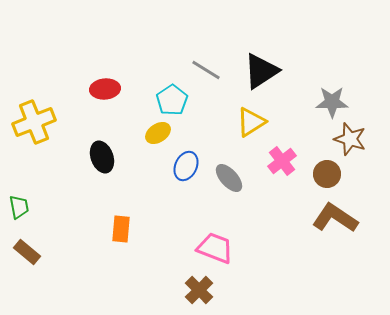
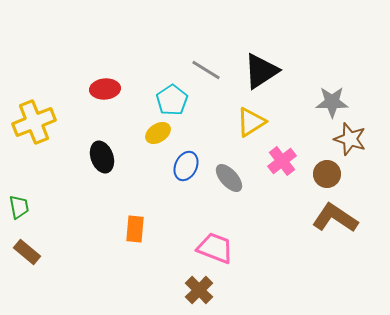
orange rectangle: moved 14 px right
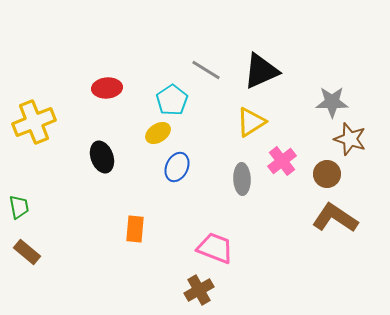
black triangle: rotated 9 degrees clockwise
red ellipse: moved 2 px right, 1 px up
blue ellipse: moved 9 px left, 1 px down
gray ellipse: moved 13 px right, 1 px down; rotated 40 degrees clockwise
brown cross: rotated 16 degrees clockwise
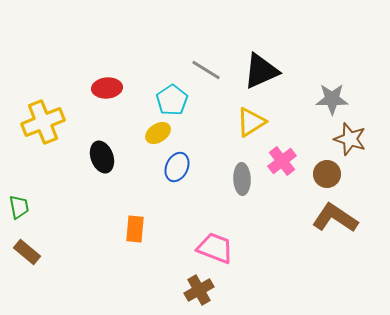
gray star: moved 3 px up
yellow cross: moved 9 px right
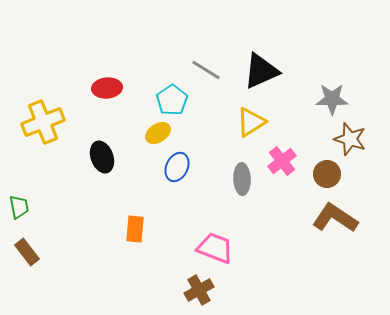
brown rectangle: rotated 12 degrees clockwise
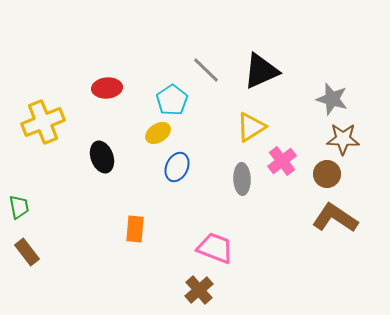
gray line: rotated 12 degrees clockwise
gray star: rotated 16 degrees clockwise
yellow triangle: moved 5 px down
brown star: moved 7 px left; rotated 16 degrees counterclockwise
brown cross: rotated 12 degrees counterclockwise
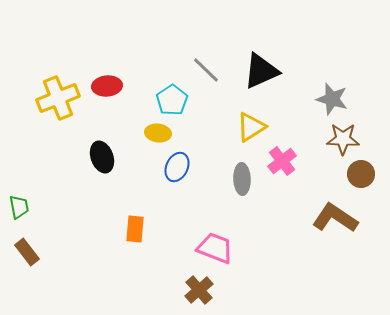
red ellipse: moved 2 px up
yellow cross: moved 15 px right, 24 px up
yellow ellipse: rotated 40 degrees clockwise
brown circle: moved 34 px right
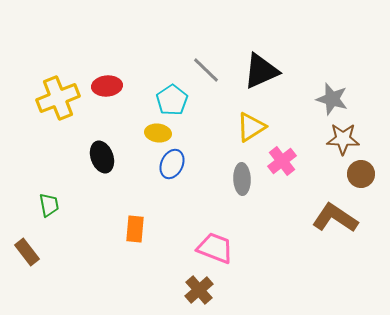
blue ellipse: moved 5 px left, 3 px up
green trapezoid: moved 30 px right, 2 px up
